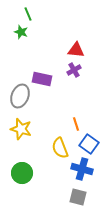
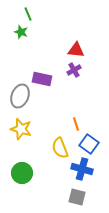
gray square: moved 1 px left
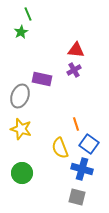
green star: rotated 24 degrees clockwise
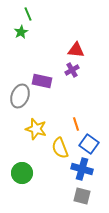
purple cross: moved 2 px left
purple rectangle: moved 2 px down
yellow star: moved 15 px right
gray square: moved 5 px right, 1 px up
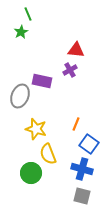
purple cross: moved 2 px left
orange line: rotated 40 degrees clockwise
yellow semicircle: moved 12 px left, 6 px down
green circle: moved 9 px right
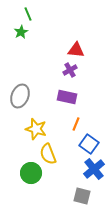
purple rectangle: moved 25 px right, 16 px down
blue cross: moved 12 px right; rotated 35 degrees clockwise
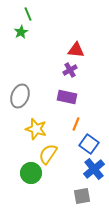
yellow semicircle: rotated 55 degrees clockwise
gray square: rotated 24 degrees counterclockwise
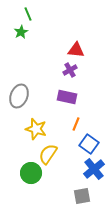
gray ellipse: moved 1 px left
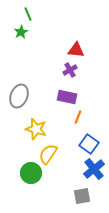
orange line: moved 2 px right, 7 px up
